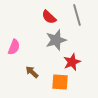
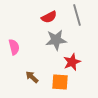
red semicircle: rotated 70 degrees counterclockwise
gray star: rotated 10 degrees clockwise
pink semicircle: rotated 35 degrees counterclockwise
brown arrow: moved 5 px down
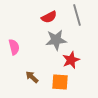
red star: moved 1 px left, 2 px up
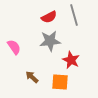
gray line: moved 3 px left
gray star: moved 6 px left, 1 px down
pink semicircle: rotated 21 degrees counterclockwise
red star: rotated 24 degrees counterclockwise
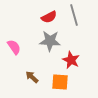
gray star: rotated 10 degrees clockwise
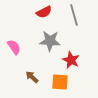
red semicircle: moved 5 px left, 5 px up
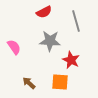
gray line: moved 2 px right, 6 px down
brown arrow: moved 3 px left, 6 px down
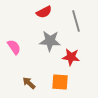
red star: moved 3 px up; rotated 18 degrees counterclockwise
